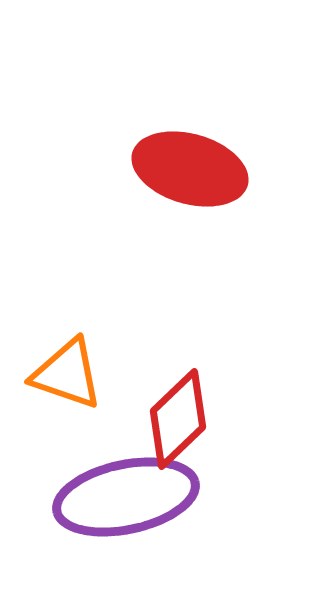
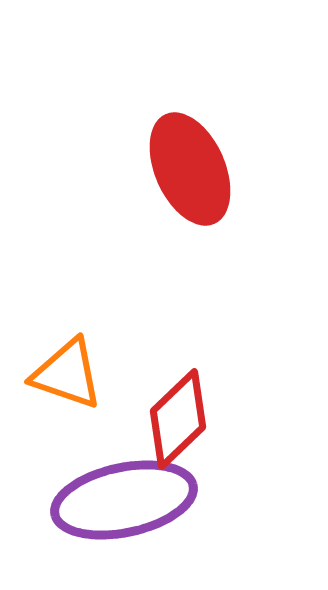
red ellipse: rotated 50 degrees clockwise
purple ellipse: moved 2 px left, 3 px down
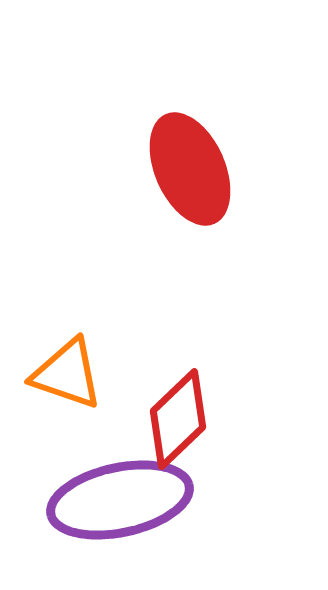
purple ellipse: moved 4 px left
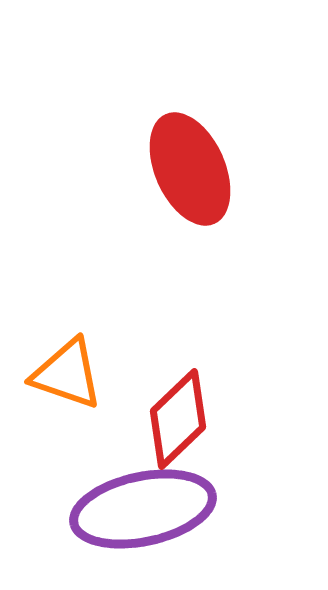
purple ellipse: moved 23 px right, 9 px down
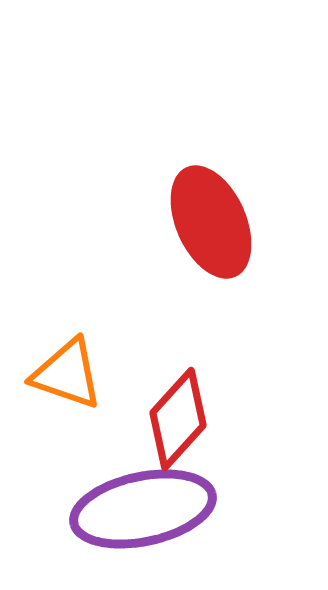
red ellipse: moved 21 px right, 53 px down
red diamond: rotated 4 degrees counterclockwise
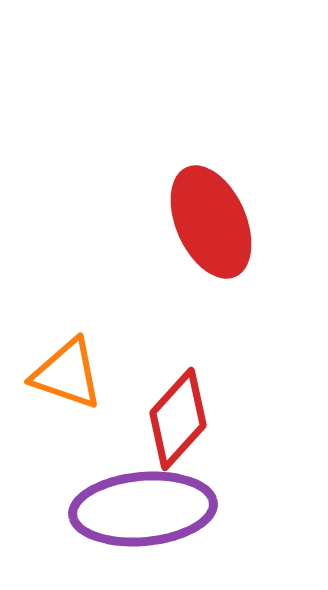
purple ellipse: rotated 7 degrees clockwise
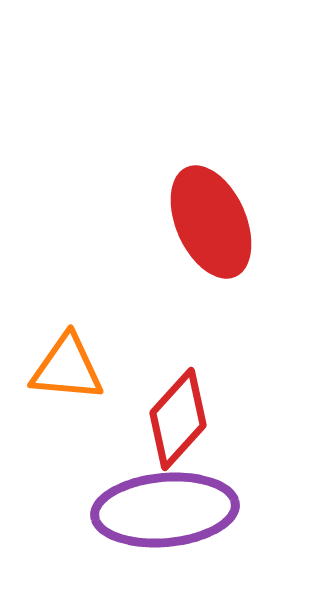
orange triangle: moved 6 px up; rotated 14 degrees counterclockwise
purple ellipse: moved 22 px right, 1 px down
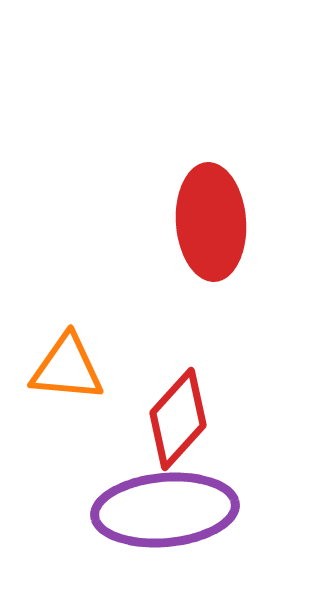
red ellipse: rotated 20 degrees clockwise
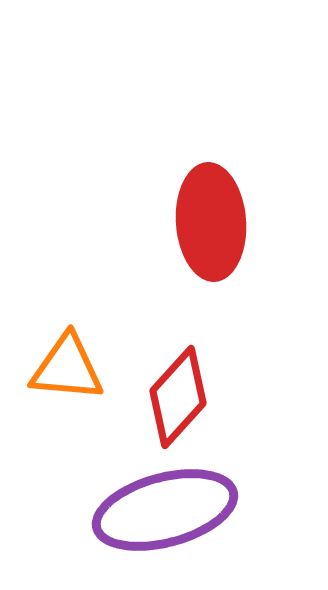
red diamond: moved 22 px up
purple ellipse: rotated 10 degrees counterclockwise
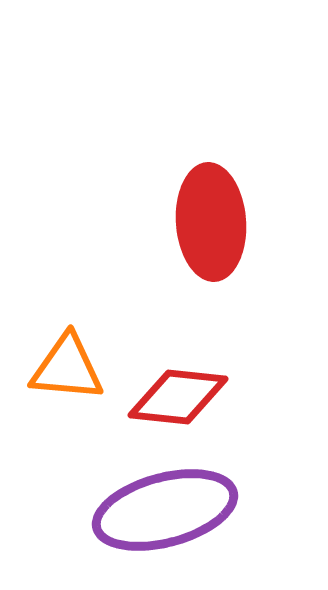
red diamond: rotated 54 degrees clockwise
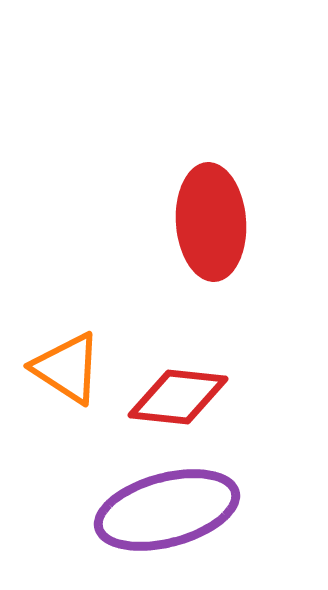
orange triangle: rotated 28 degrees clockwise
purple ellipse: moved 2 px right
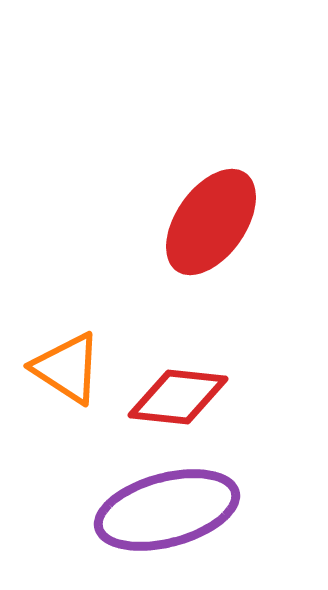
red ellipse: rotated 39 degrees clockwise
